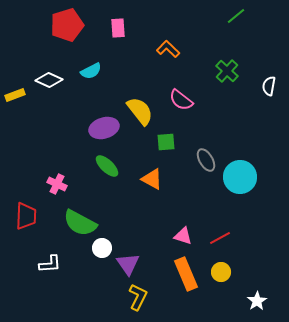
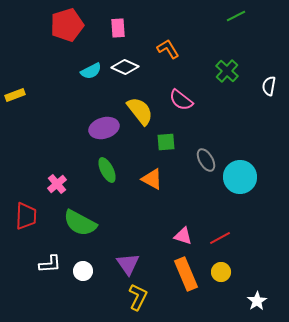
green line: rotated 12 degrees clockwise
orange L-shape: rotated 15 degrees clockwise
white diamond: moved 76 px right, 13 px up
green ellipse: moved 4 px down; rotated 20 degrees clockwise
pink cross: rotated 24 degrees clockwise
white circle: moved 19 px left, 23 px down
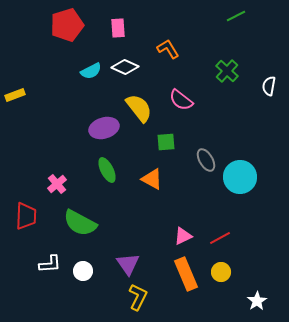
yellow semicircle: moved 1 px left, 3 px up
pink triangle: rotated 42 degrees counterclockwise
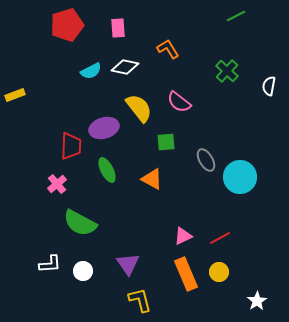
white diamond: rotated 12 degrees counterclockwise
pink semicircle: moved 2 px left, 2 px down
red trapezoid: moved 45 px right, 70 px up
yellow circle: moved 2 px left
yellow L-shape: moved 2 px right, 3 px down; rotated 40 degrees counterclockwise
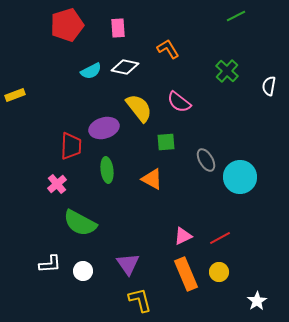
green ellipse: rotated 20 degrees clockwise
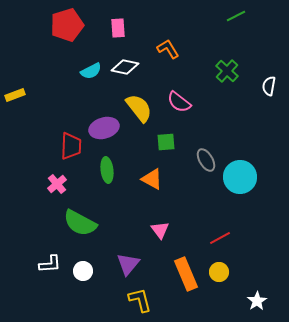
pink triangle: moved 23 px left, 6 px up; rotated 42 degrees counterclockwise
purple triangle: rotated 15 degrees clockwise
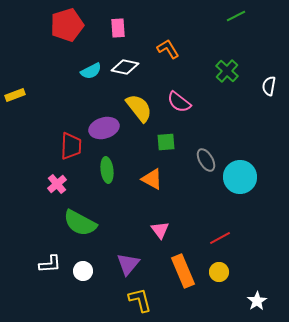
orange rectangle: moved 3 px left, 3 px up
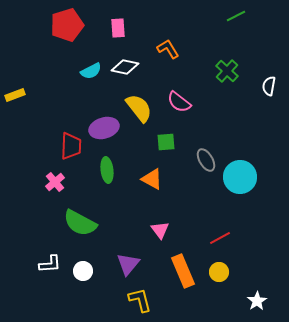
pink cross: moved 2 px left, 2 px up
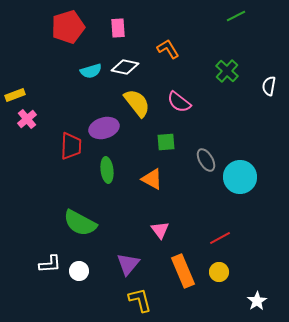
red pentagon: moved 1 px right, 2 px down
cyan semicircle: rotated 10 degrees clockwise
yellow semicircle: moved 2 px left, 5 px up
pink cross: moved 28 px left, 63 px up
white circle: moved 4 px left
